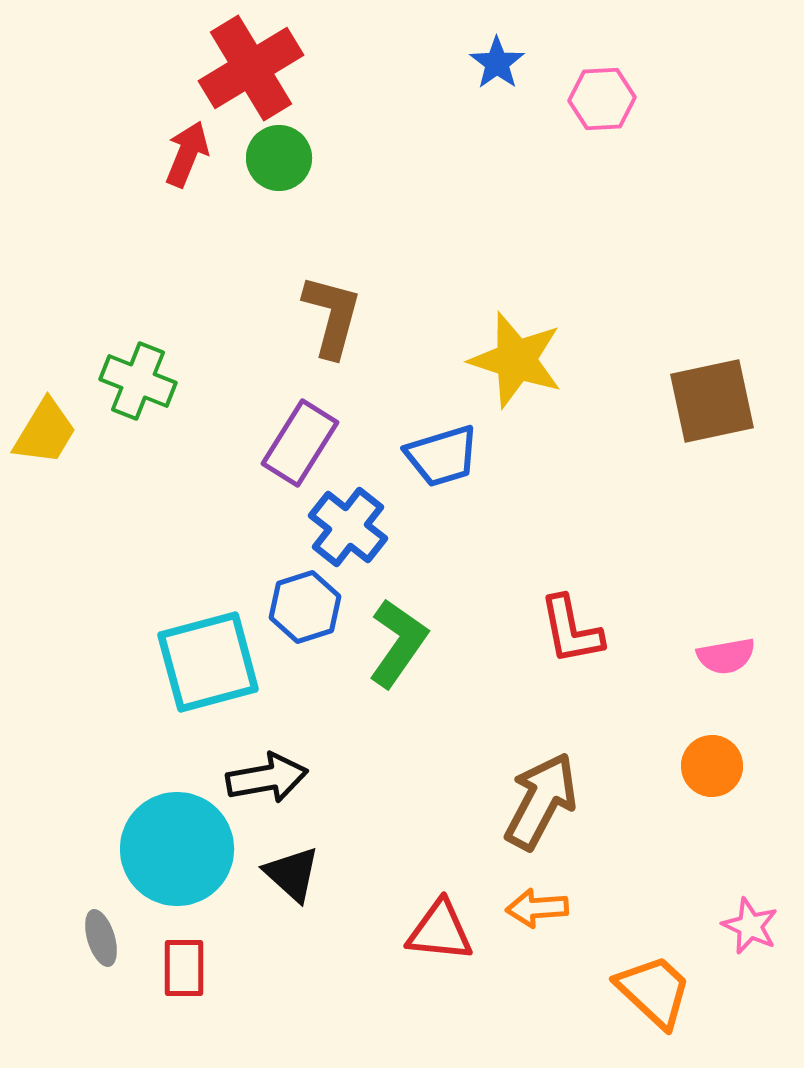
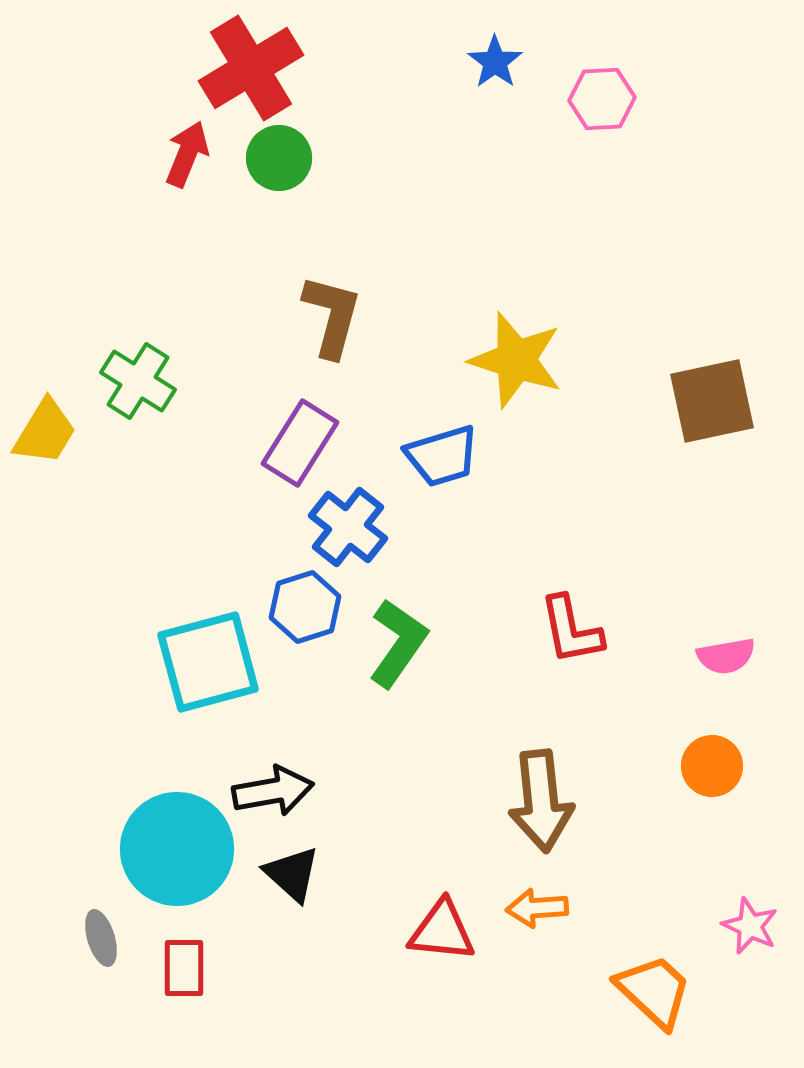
blue star: moved 2 px left, 1 px up
green cross: rotated 10 degrees clockwise
black arrow: moved 6 px right, 13 px down
brown arrow: rotated 146 degrees clockwise
red triangle: moved 2 px right
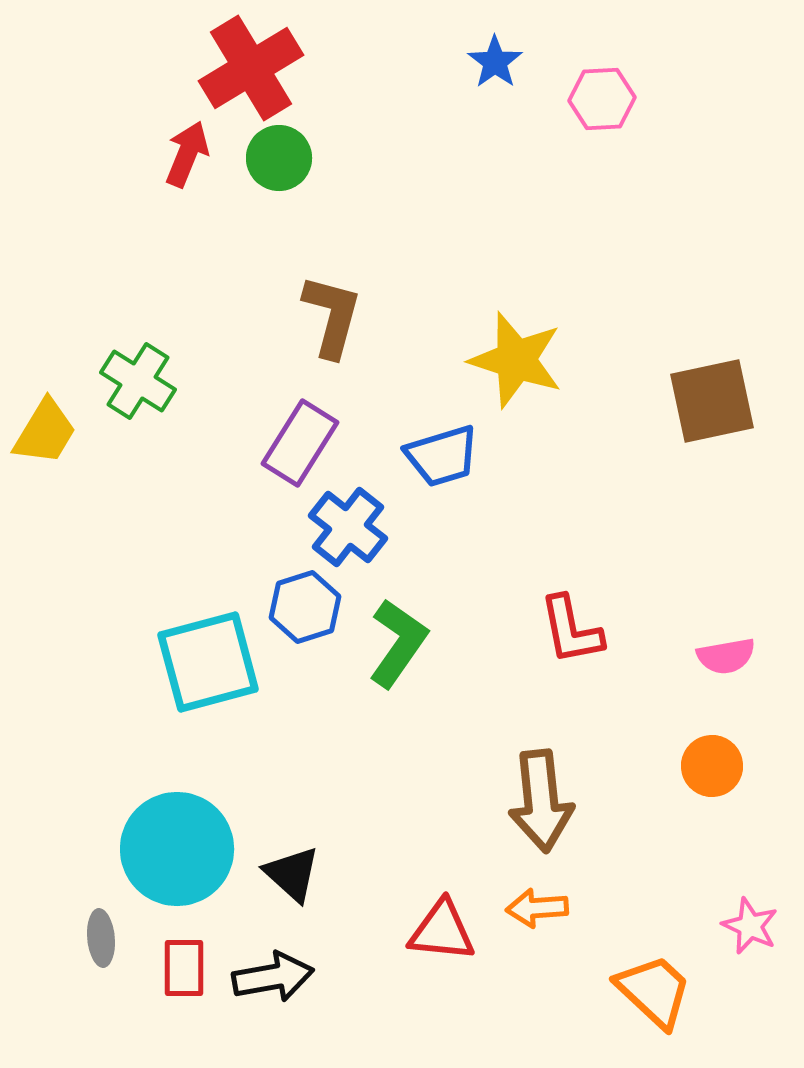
black arrow: moved 186 px down
gray ellipse: rotated 12 degrees clockwise
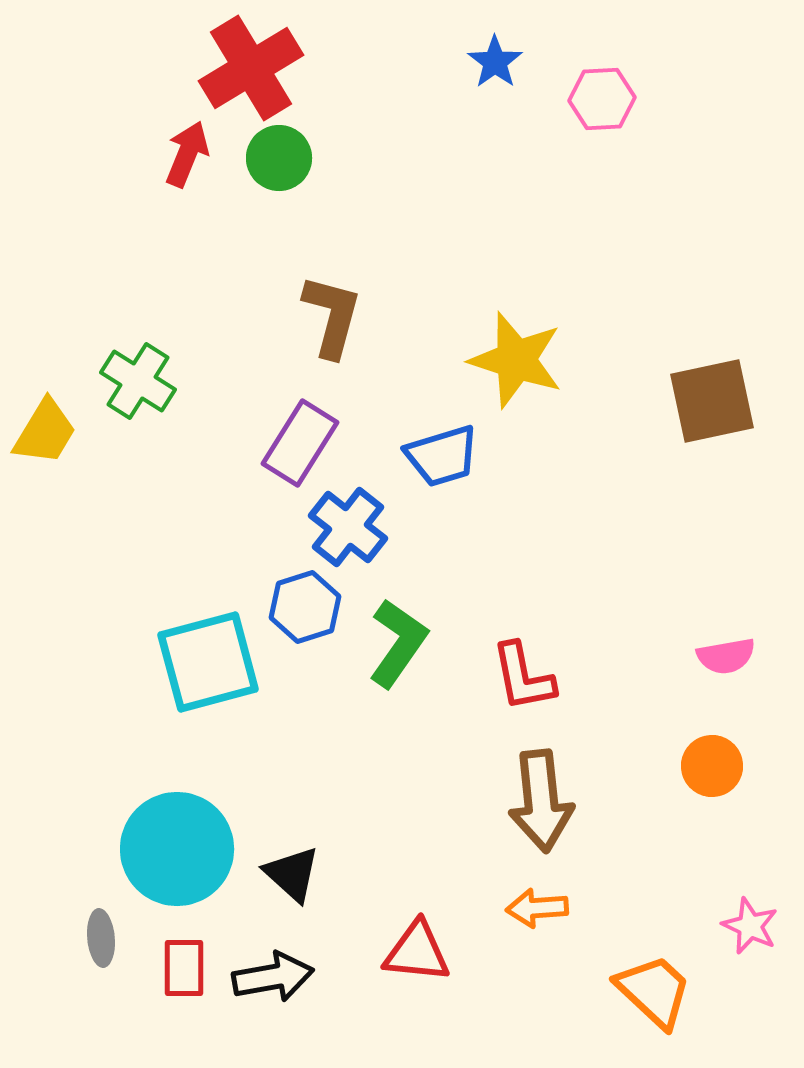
red L-shape: moved 48 px left, 47 px down
red triangle: moved 25 px left, 21 px down
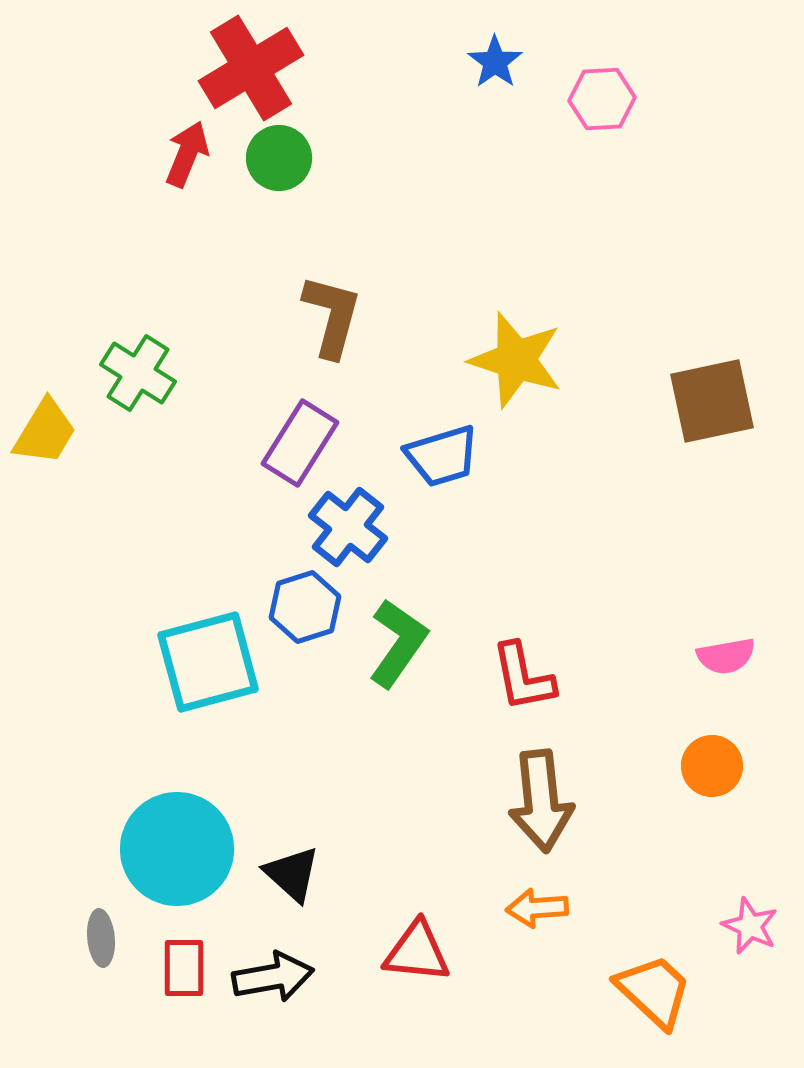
green cross: moved 8 px up
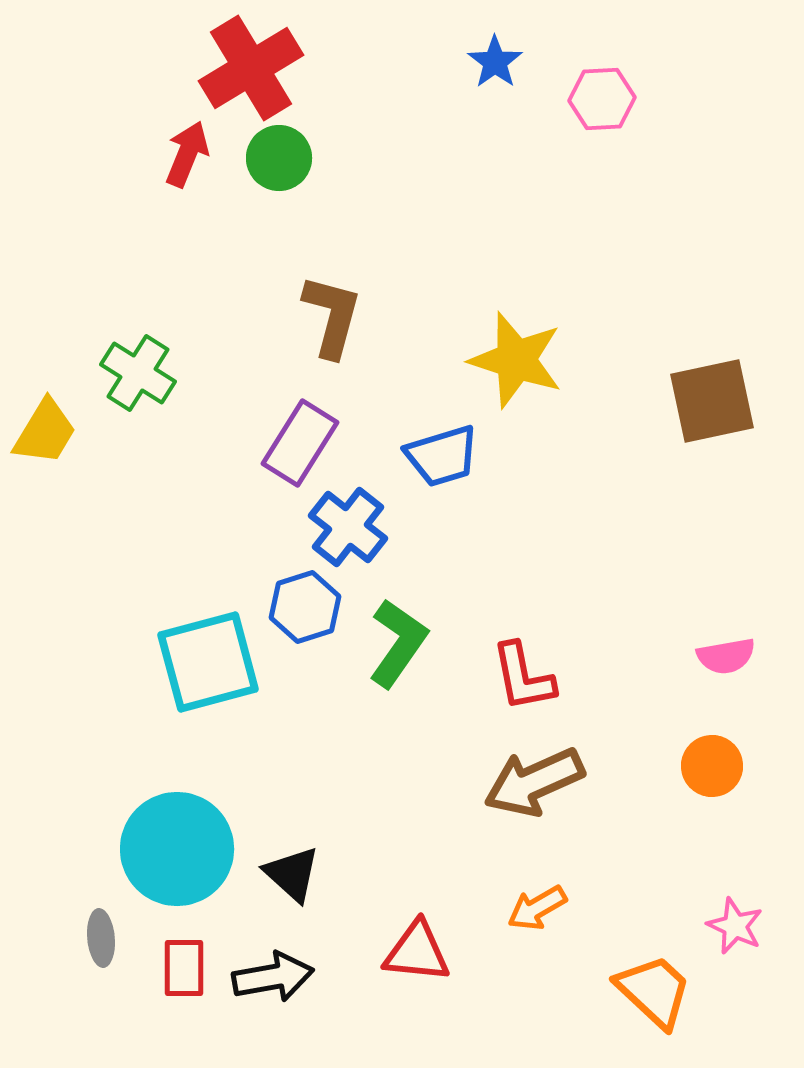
brown arrow: moved 7 px left, 19 px up; rotated 72 degrees clockwise
orange arrow: rotated 26 degrees counterclockwise
pink star: moved 15 px left
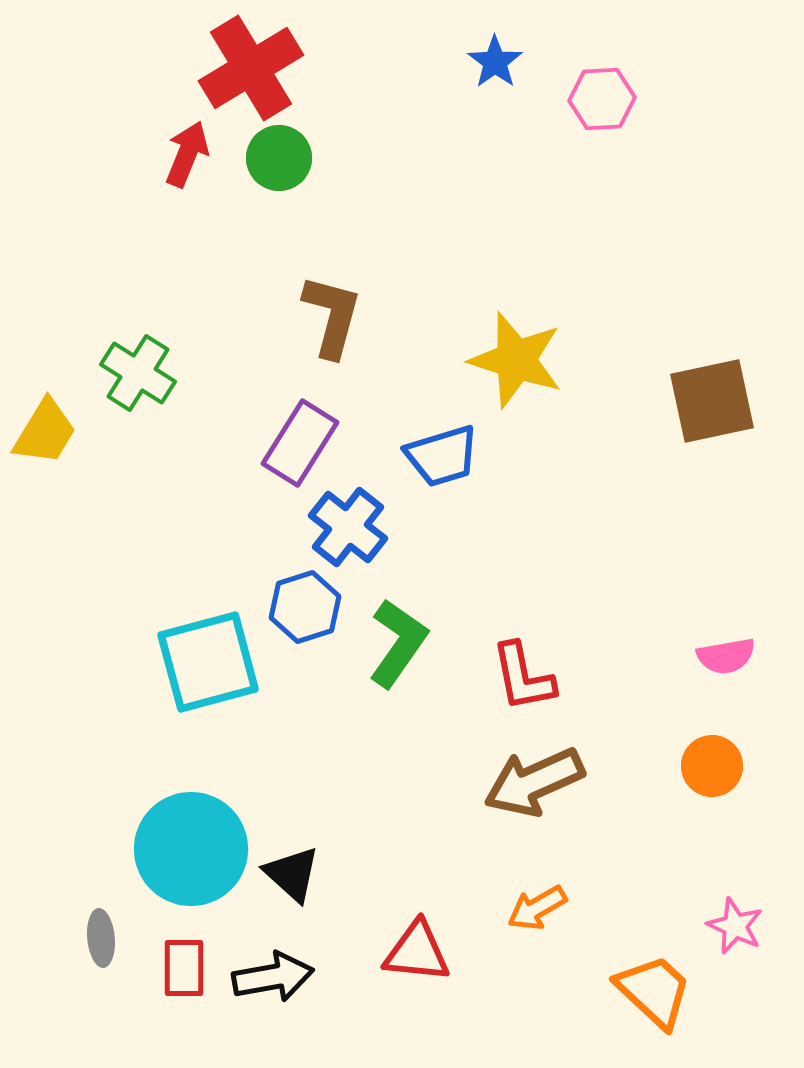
cyan circle: moved 14 px right
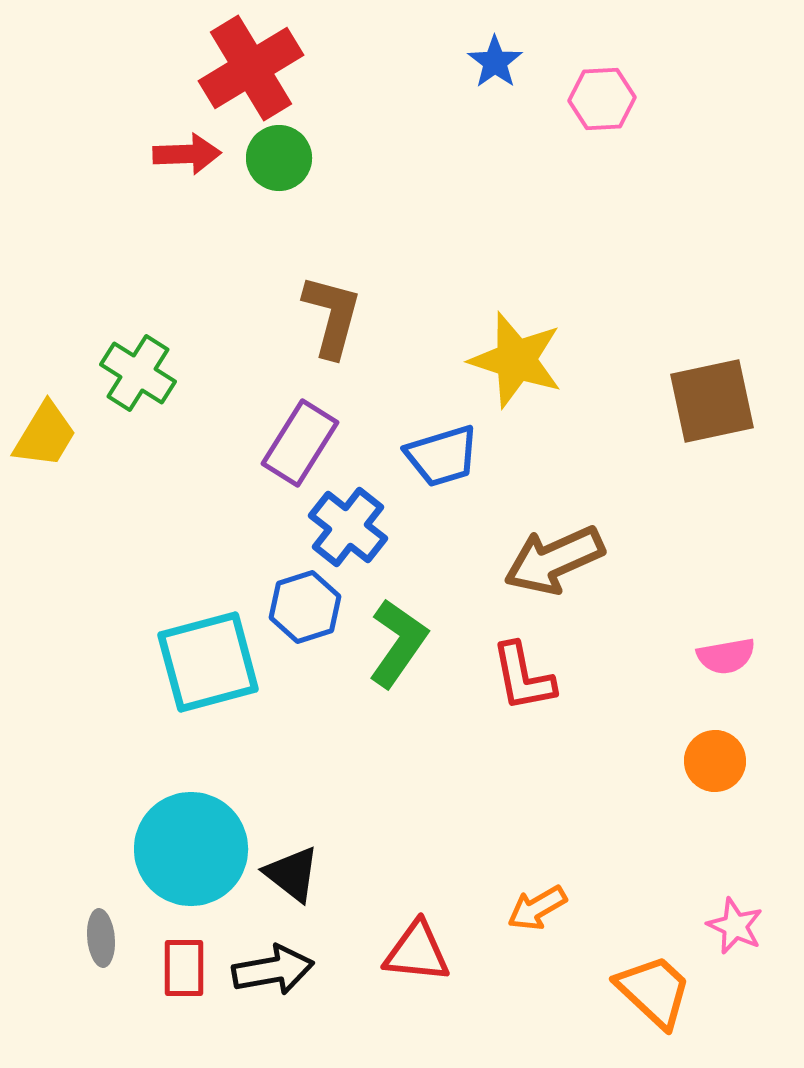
red arrow: rotated 66 degrees clockwise
yellow trapezoid: moved 3 px down
orange circle: moved 3 px right, 5 px up
brown arrow: moved 20 px right, 222 px up
black triangle: rotated 4 degrees counterclockwise
black arrow: moved 7 px up
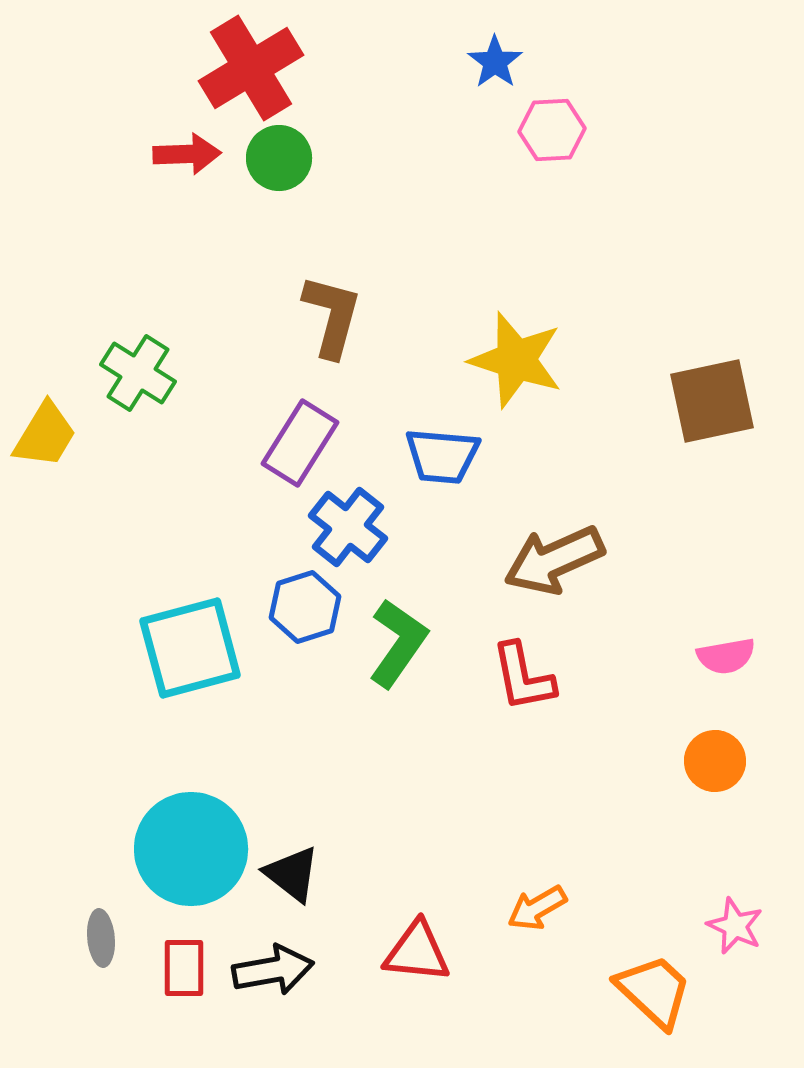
pink hexagon: moved 50 px left, 31 px down
blue trapezoid: rotated 22 degrees clockwise
cyan square: moved 18 px left, 14 px up
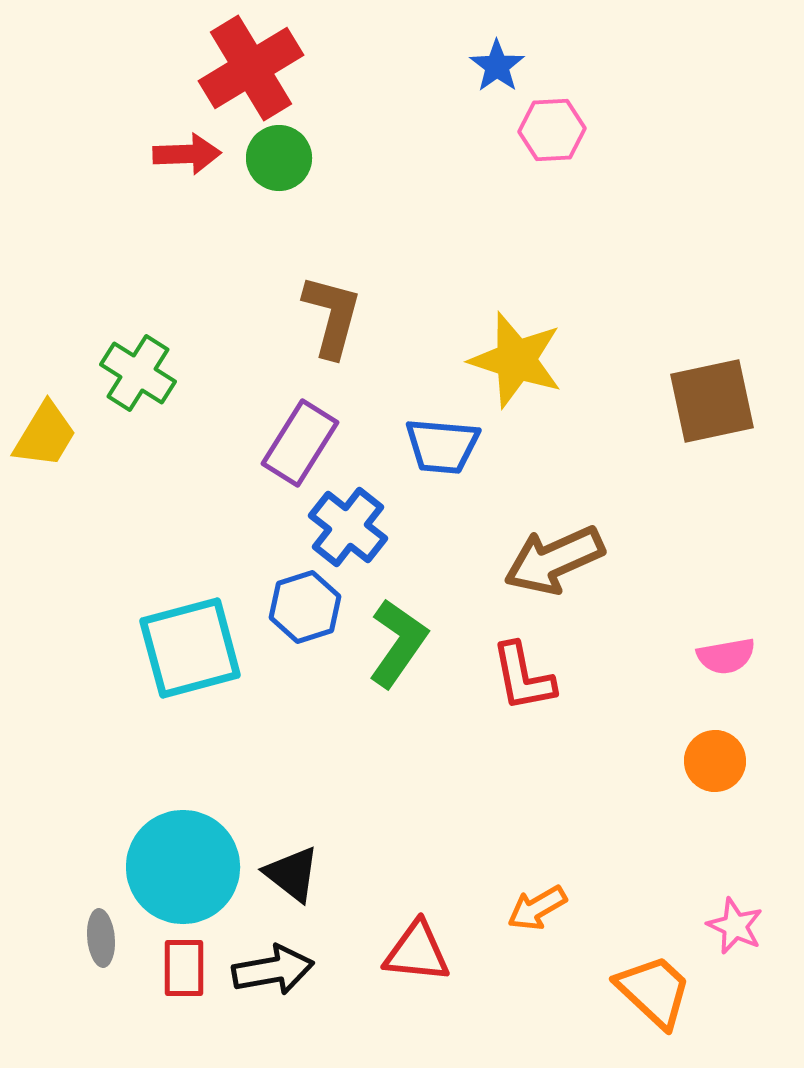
blue star: moved 2 px right, 4 px down
blue trapezoid: moved 10 px up
cyan circle: moved 8 px left, 18 px down
